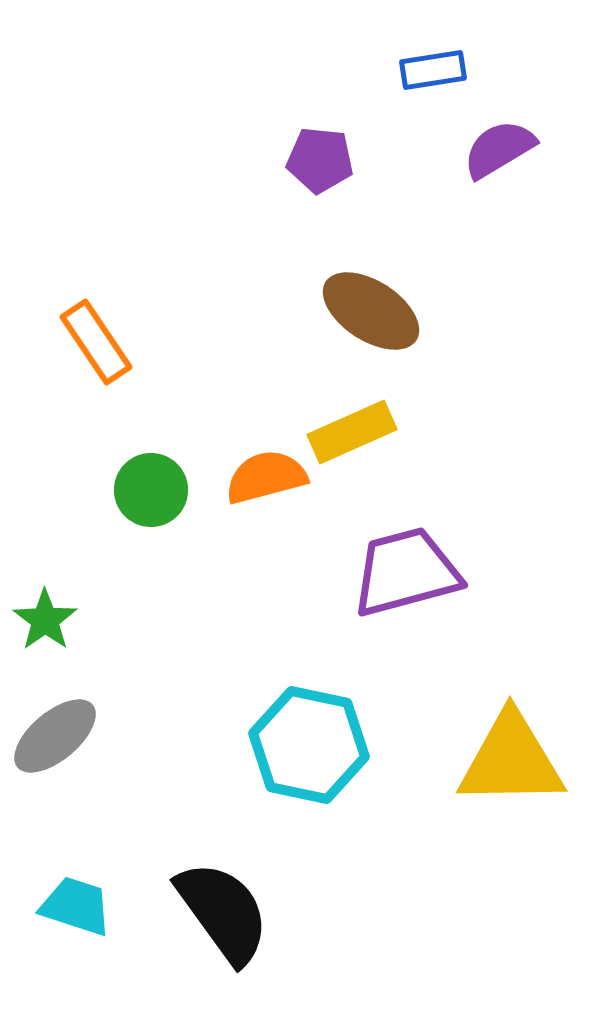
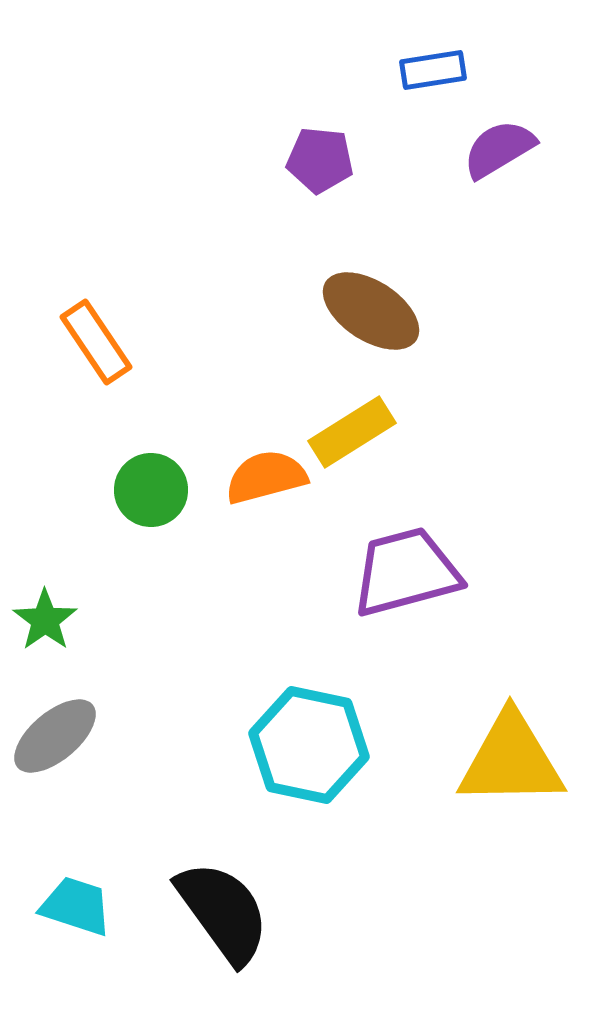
yellow rectangle: rotated 8 degrees counterclockwise
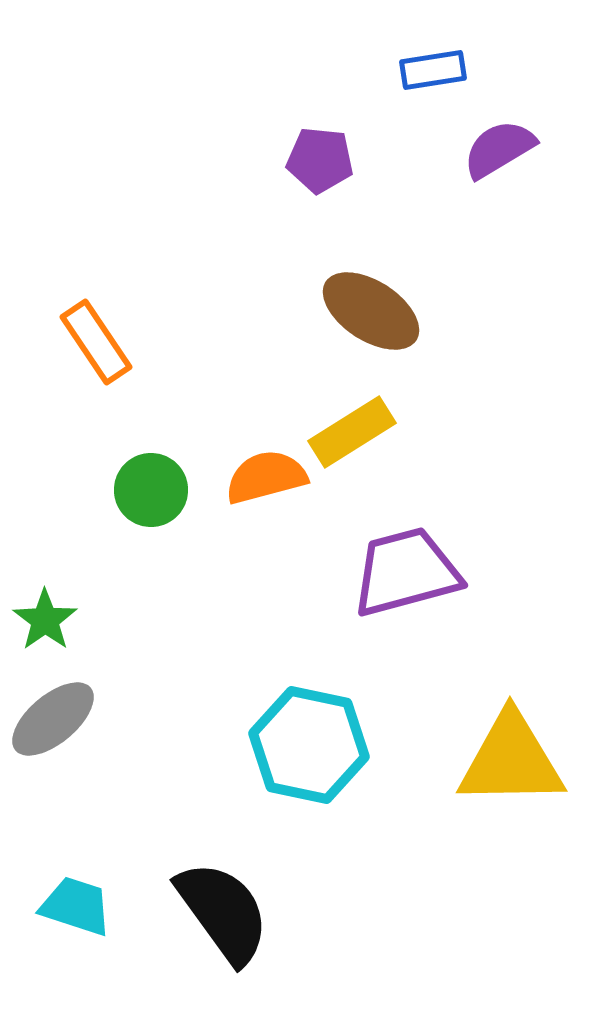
gray ellipse: moved 2 px left, 17 px up
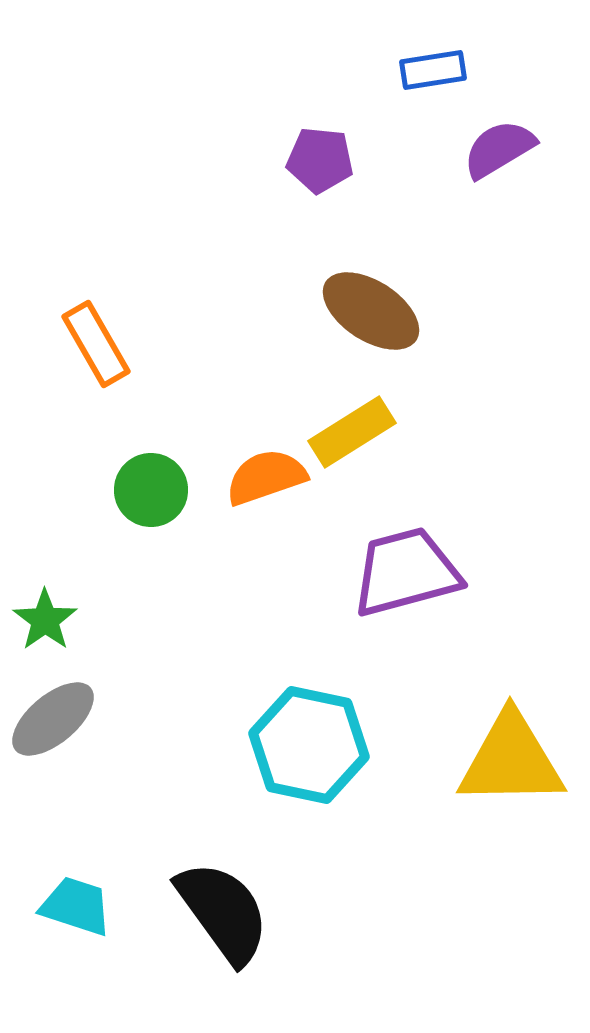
orange rectangle: moved 2 px down; rotated 4 degrees clockwise
orange semicircle: rotated 4 degrees counterclockwise
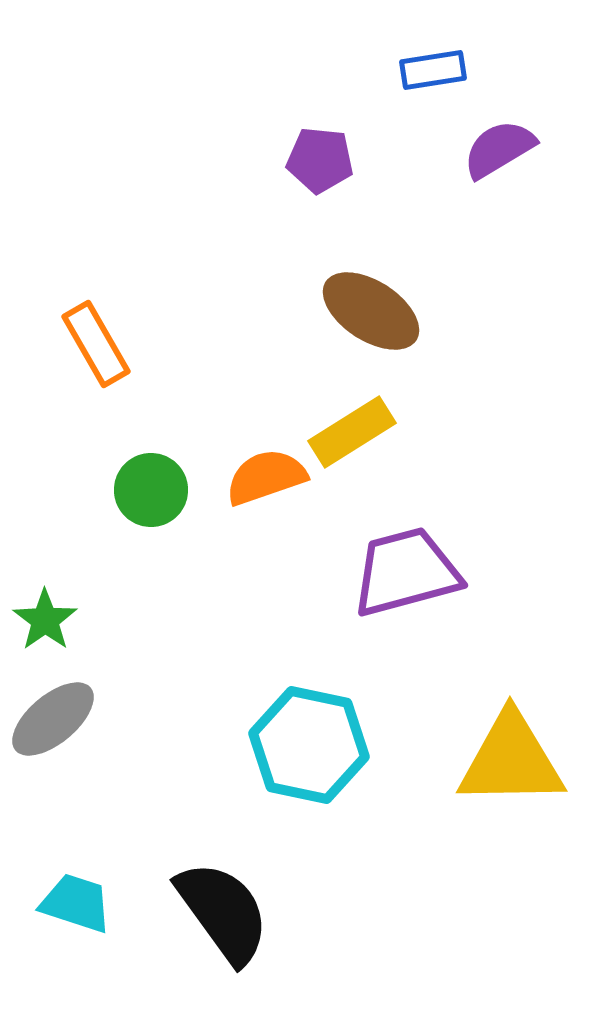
cyan trapezoid: moved 3 px up
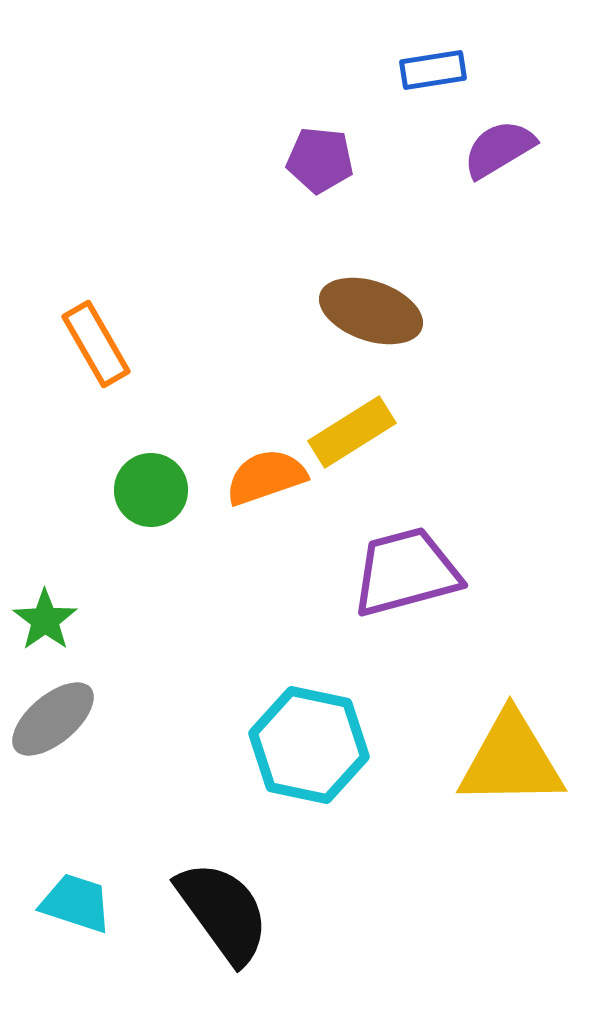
brown ellipse: rotated 14 degrees counterclockwise
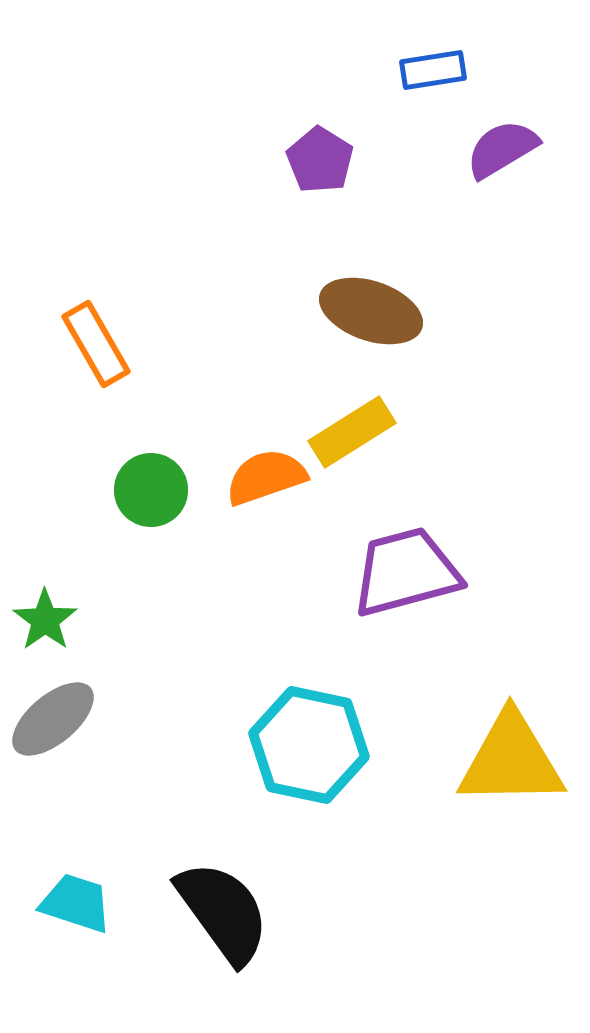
purple semicircle: moved 3 px right
purple pentagon: rotated 26 degrees clockwise
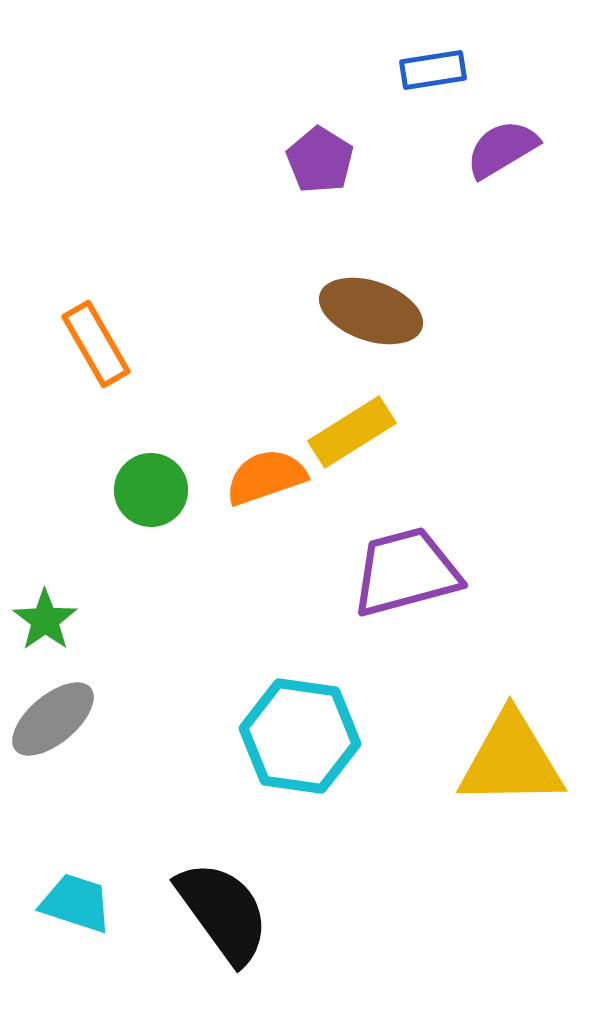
cyan hexagon: moved 9 px left, 9 px up; rotated 4 degrees counterclockwise
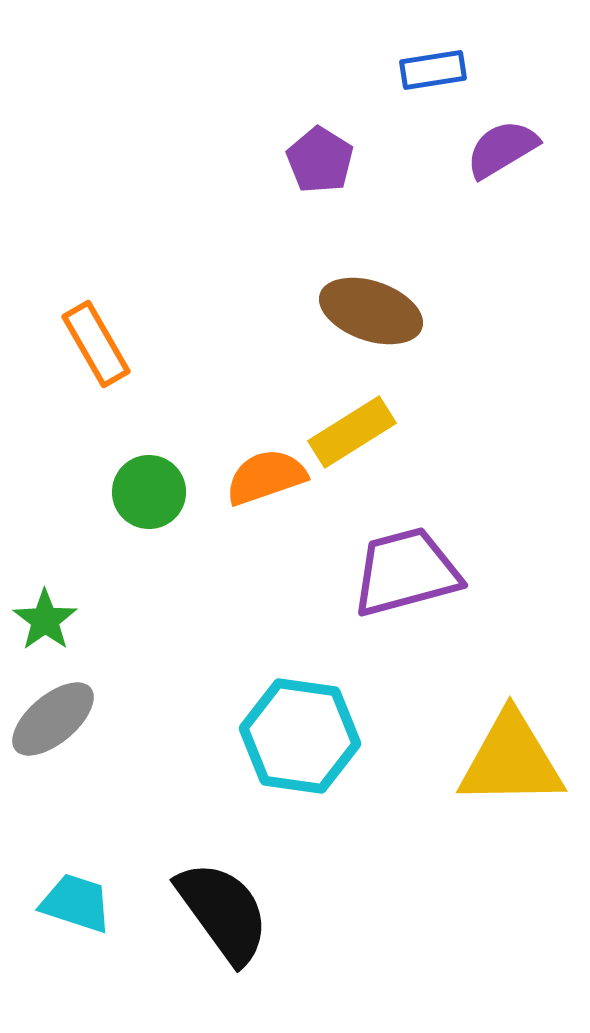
green circle: moved 2 px left, 2 px down
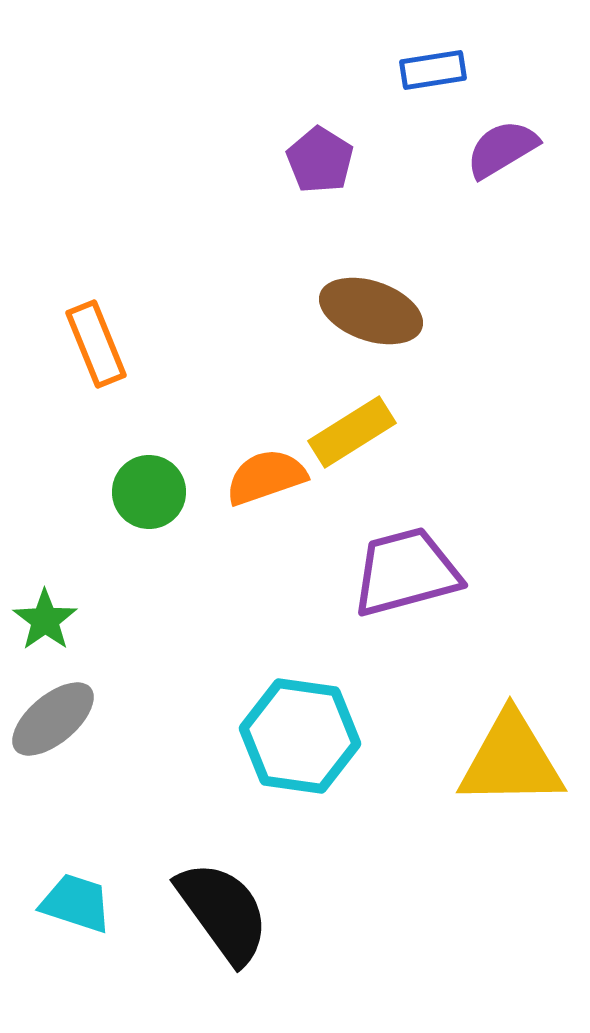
orange rectangle: rotated 8 degrees clockwise
